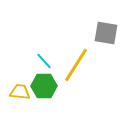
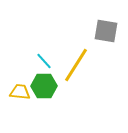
gray square: moved 2 px up
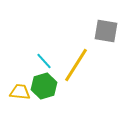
green hexagon: rotated 15 degrees counterclockwise
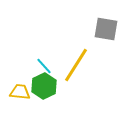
gray square: moved 2 px up
cyan line: moved 5 px down
green hexagon: rotated 10 degrees counterclockwise
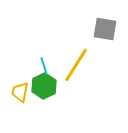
gray square: moved 1 px left
cyan line: rotated 24 degrees clockwise
yellow trapezoid: rotated 85 degrees counterclockwise
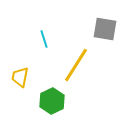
cyan line: moved 27 px up
green hexagon: moved 8 px right, 15 px down
yellow trapezoid: moved 15 px up
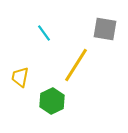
cyan line: moved 6 px up; rotated 18 degrees counterclockwise
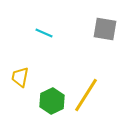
cyan line: rotated 30 degrees counterclockwise
yellow line: moved 10 px right, 30 px down
